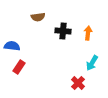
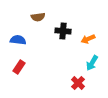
orange arrow: moved 6 px down; rotated 120 degrees counterclockwise
blue semicircle: moved 6 px right, 6 px up
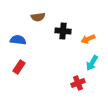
red cross: rotated 24 degrees clockwise
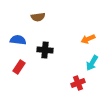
black cross: moved 18 px left, 19 px down
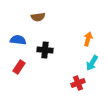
orange arrow: rotated 128 degrees clockwise
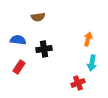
black cross: moved 1 px left, 1 px up; rotated 14 degrees counterclockwise
cyan arrow: rotated 21 degrees counterclockwise
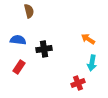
brown semicircle: moved 9 px left, 6 px up; rotated 96 degrees counterclockwise
orange arrow: rotated 72 degrees counterclockwise
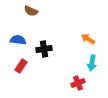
brown semicircle: moved 2 px right; rotated 128 degrees clockwise
red rectangle: moved 2 px right, 1 px up
